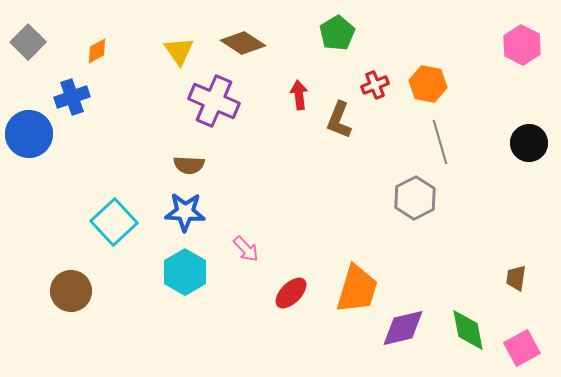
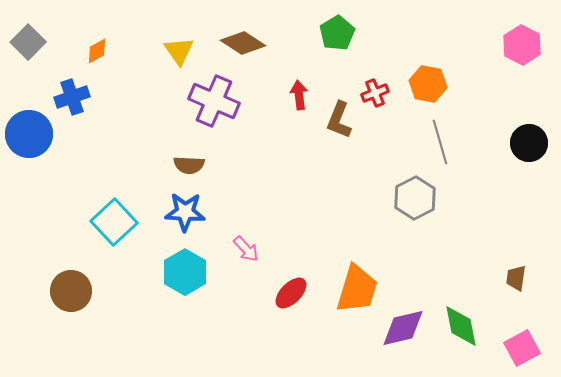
red cross: moved 8 px down
green diamond: moved 7 px left, 4 px up
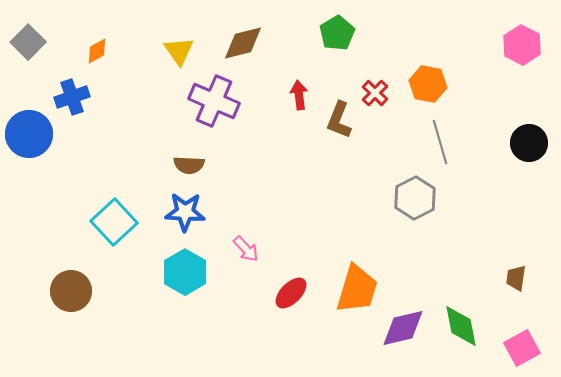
brown diamond: rotated 48 degrees counterclockwise
red cross: rotated 24 degrees counterclockwise
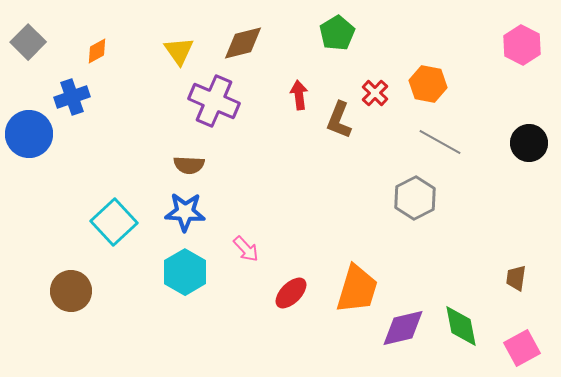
gray line: rotated 45 degrees counterclockwise
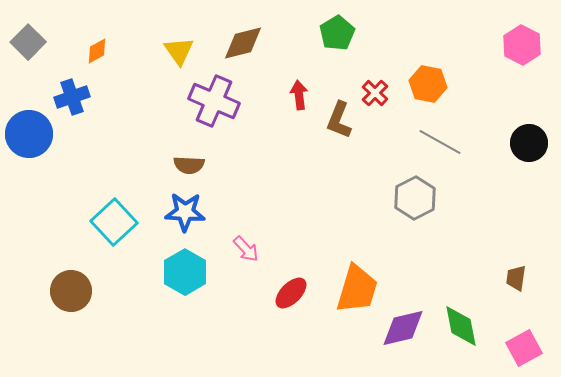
pink square: moved 2 px right
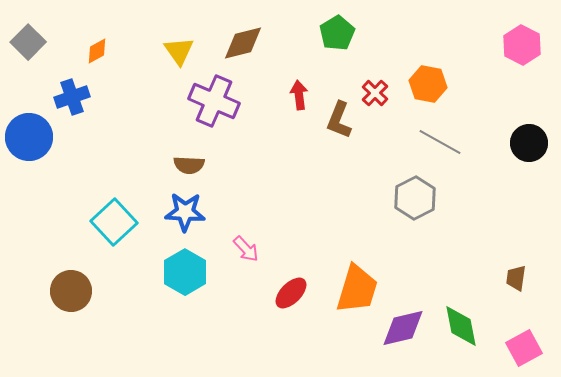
blue circle: moved 3 px down
